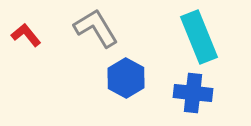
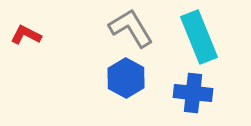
gray L-shape: moved 35 px right
red L-shape: rotated 24 degrees counterclockwise
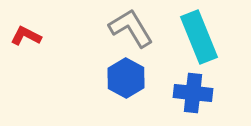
red L-shape: moved 1 px down
